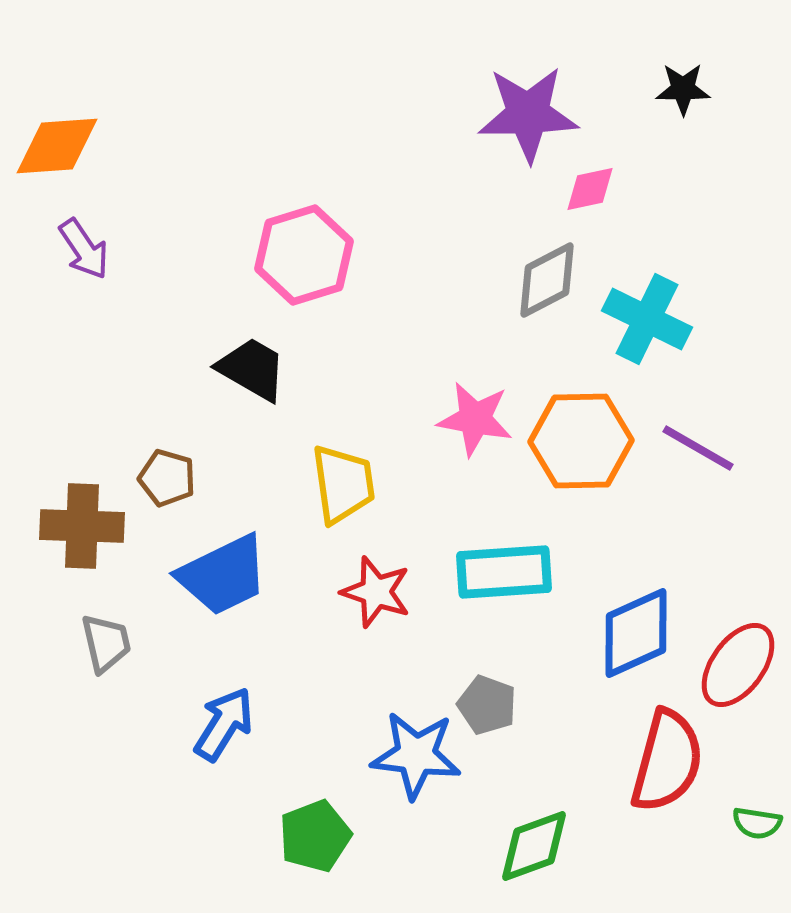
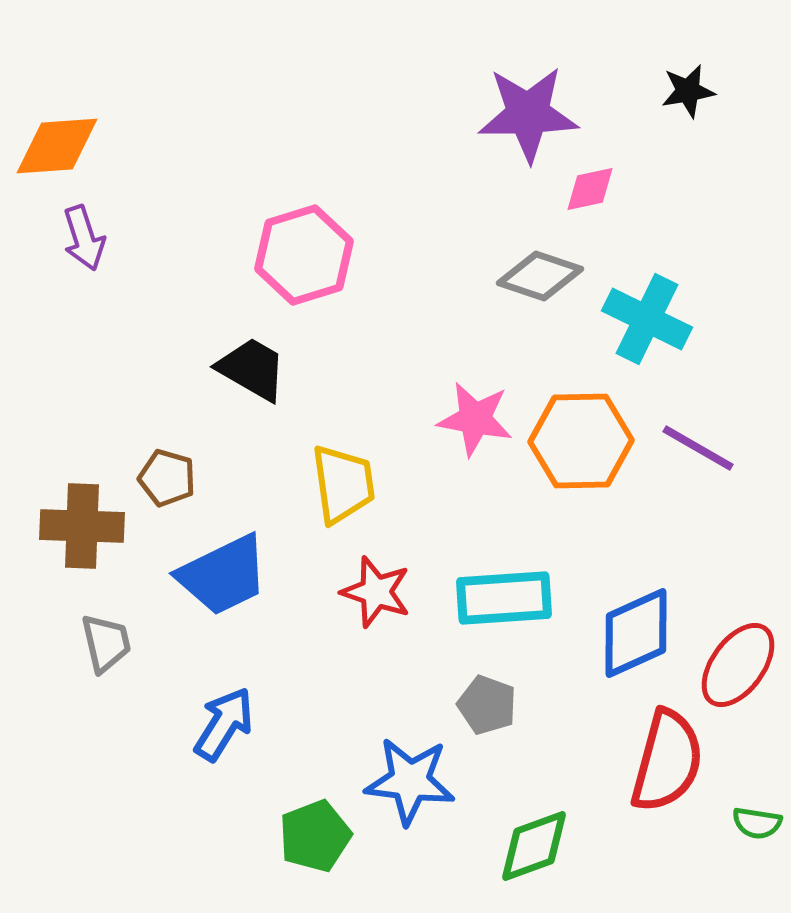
black star: moved 5 px right, 2 px down; rotated 10 degrees counterclockwise
purple arrow: moved 11 px up; rotated 16 degrees clockwise
gray diamond: moved 7 px left, 4 px up; rotated 46 degrees clockwise
cyan rectangle: moved 26 px down
blue star: moved 6 px left, 26 px down
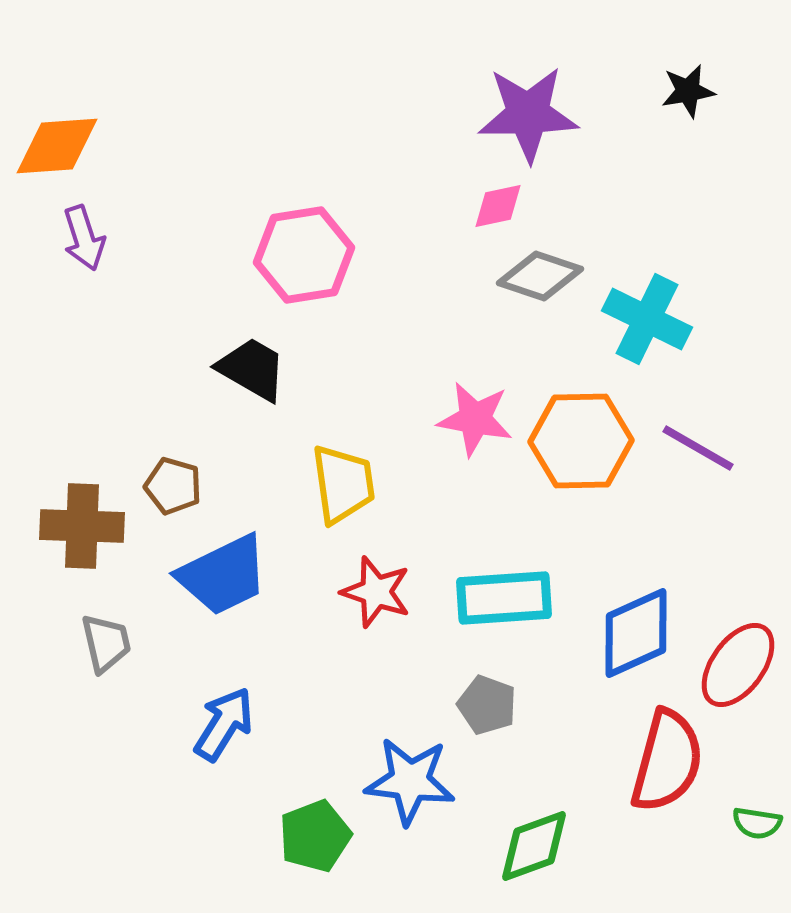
pink diamond: moved 92 px left, 17 px down
pink hexagon: rotated 8 degrees clockwise
brown pentagon: moved 6 px right, 8 px down
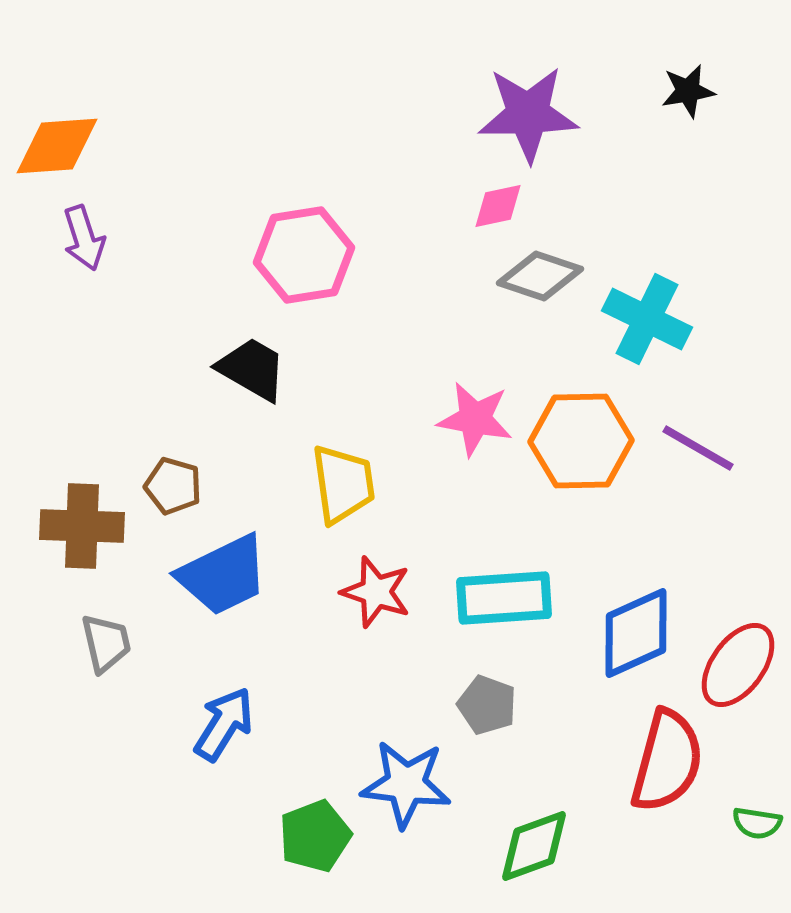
blue star: moved 4 px left, 3 px down
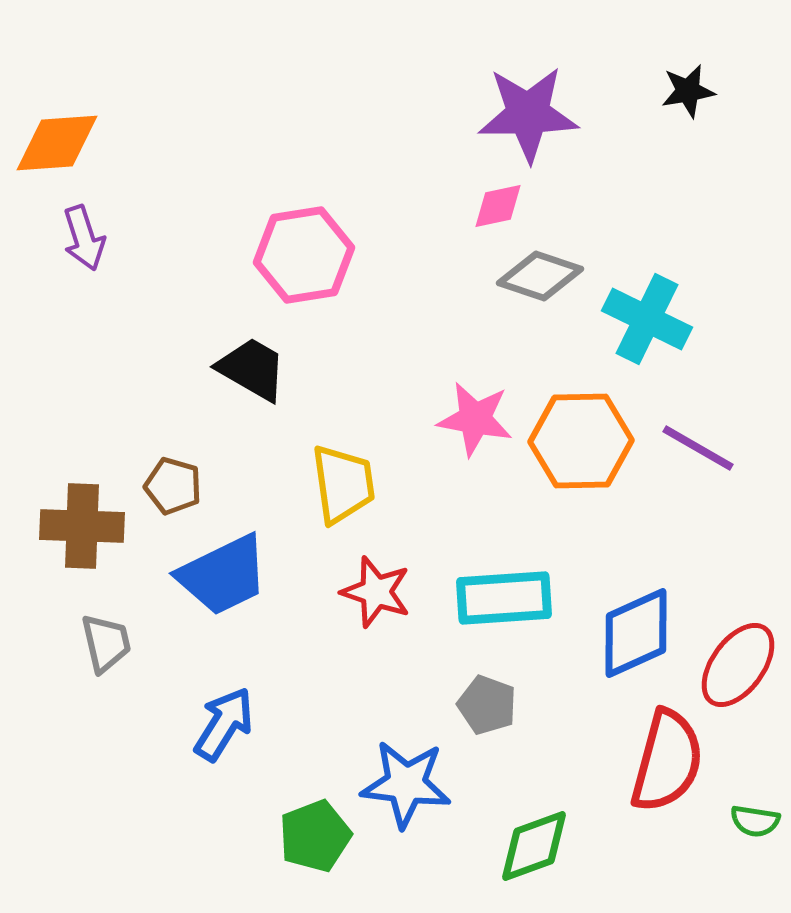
orange diamond: moved 3 px up
green semicircle: moved 2 px left, 2 px up
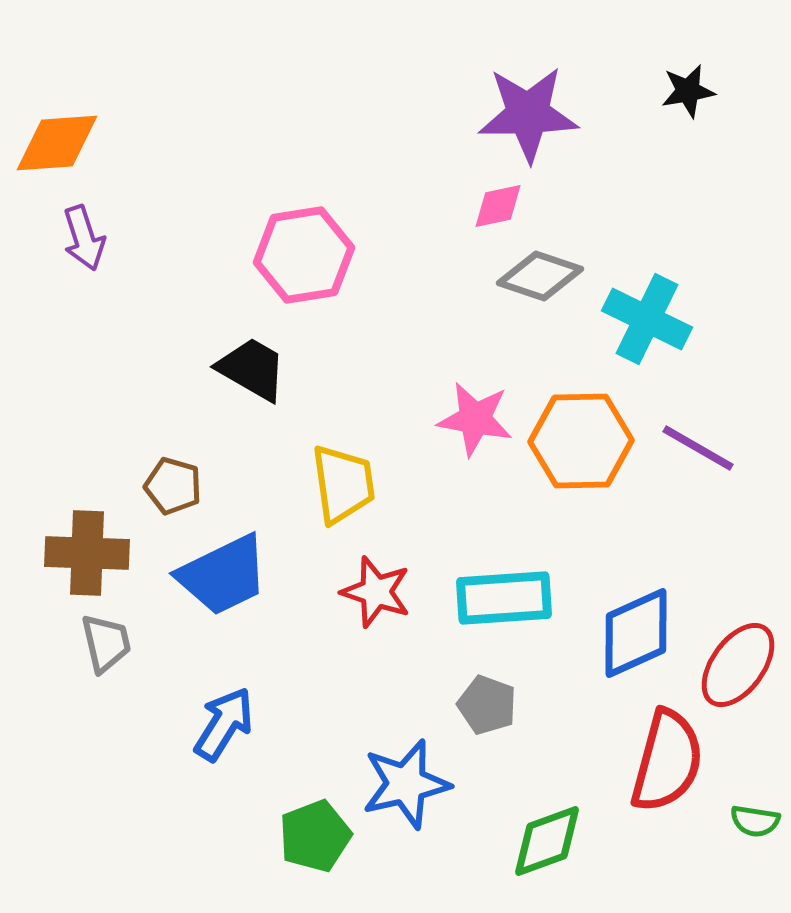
brown cross: moved 5 px right, 27 px down
blue star: rotated 20 degrees counterclockwise
green diamond: moved 13 px right, 5 px up
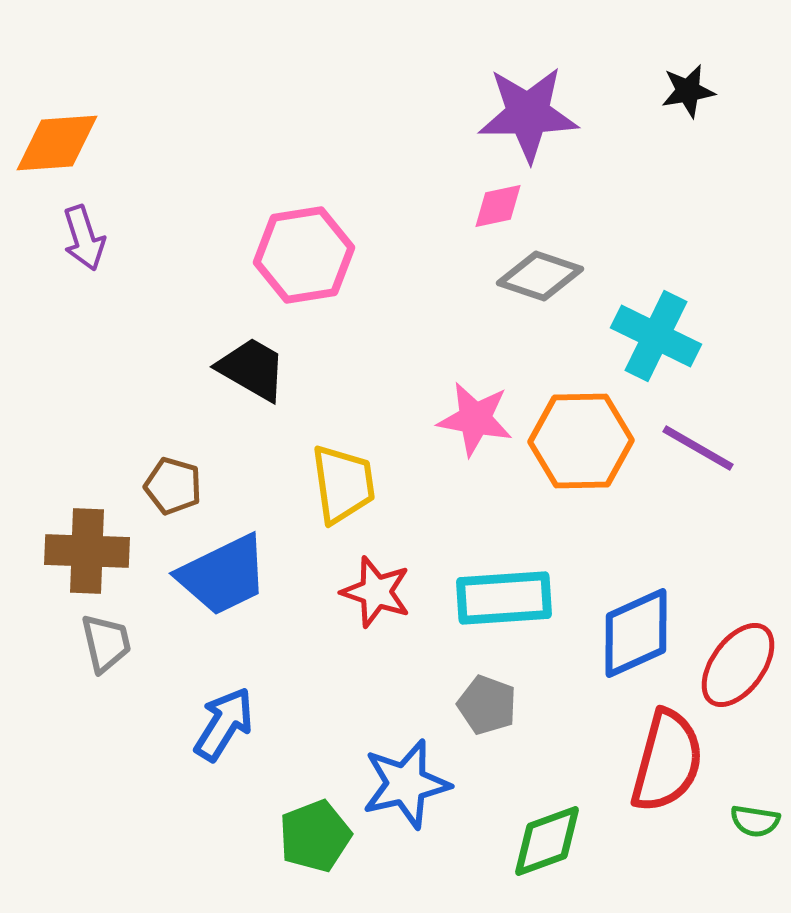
cyan cross: moved 9 px right, 17 px down
brown cross: moved 2 px up
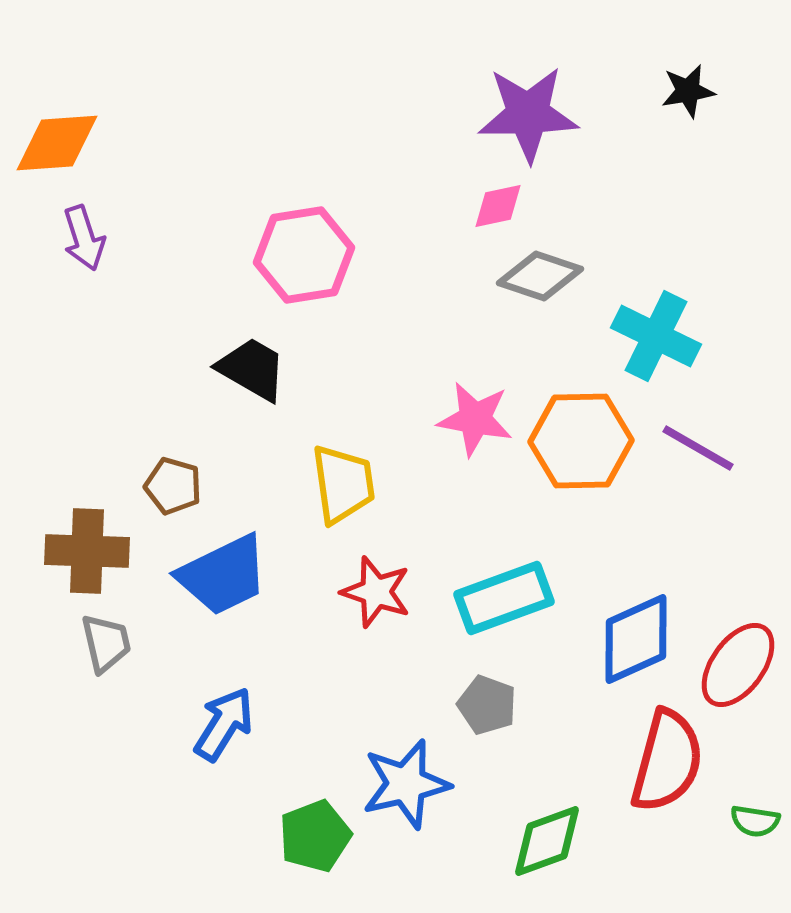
cyan rectangle: rotated 16 degrees counterclockwise
blue diamond: moved 6 px down
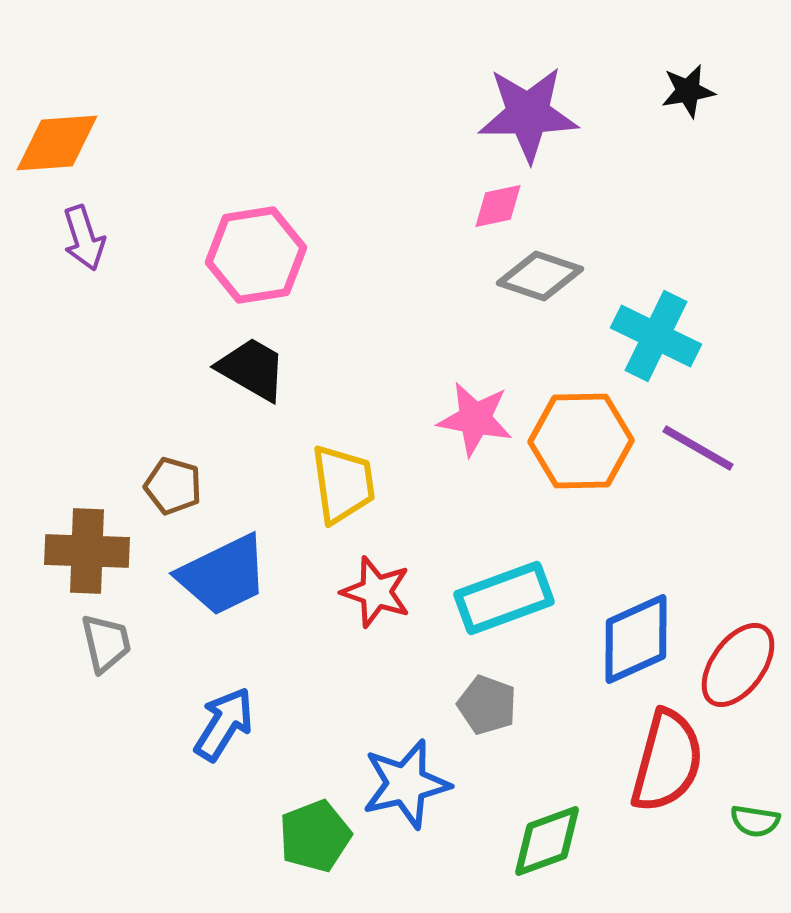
pink hexagon: moved 48 px left
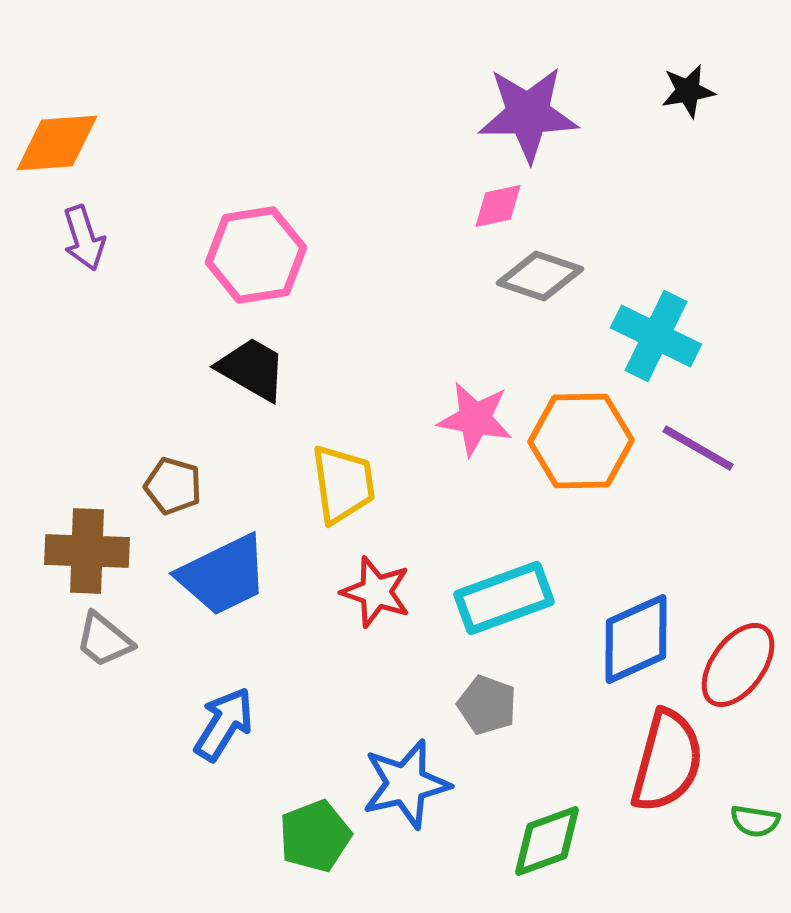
gray trapezoid: moved 2 px left, 3 px up; rotated 142 degrees clockwise
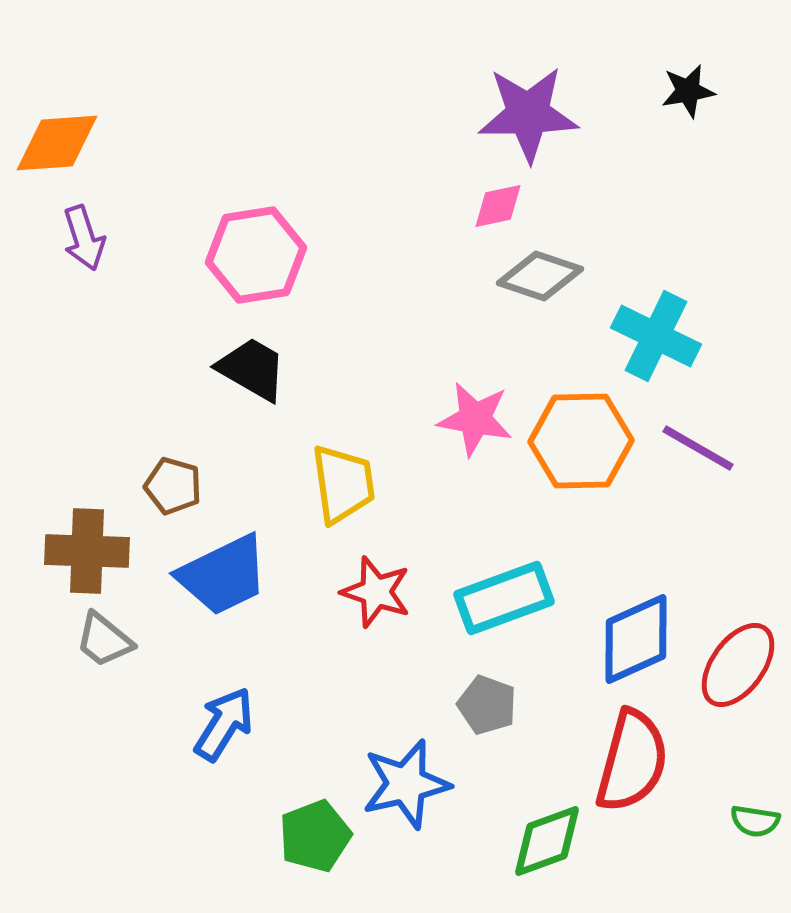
red semicircle: moved 35 px left
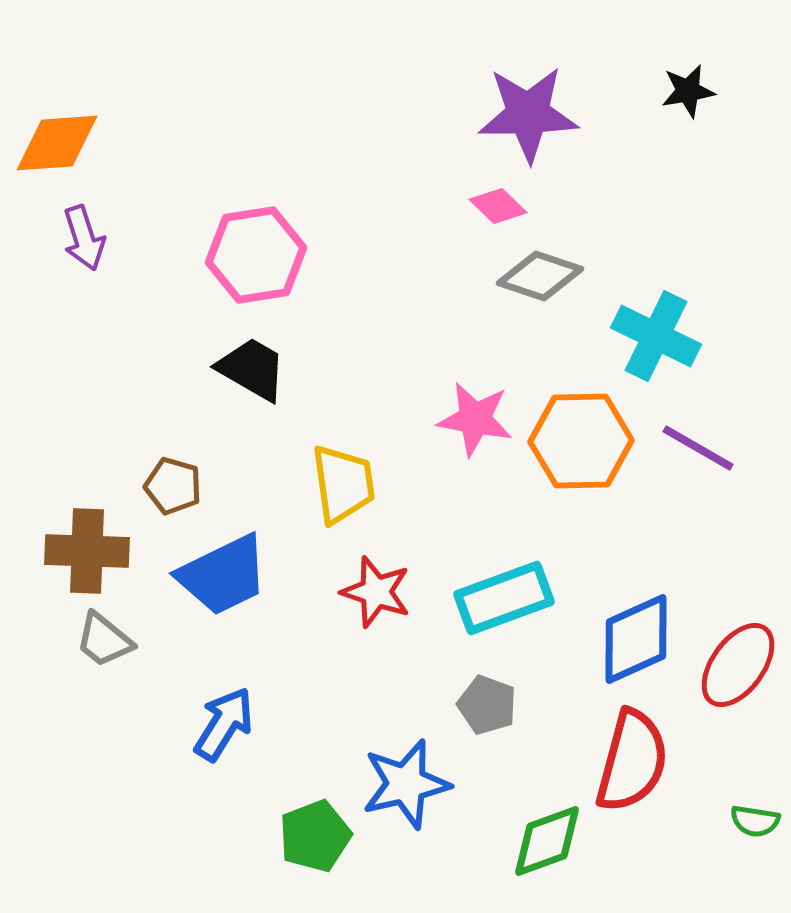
pink diamond: rotated 56 degrees clockwise
